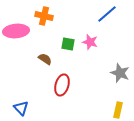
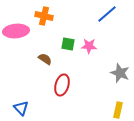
pink star: moved 1 px left, 4 px down; rotated 14 degrees counterclockwise
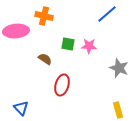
gray star: moved 1 px left, 5 px up
yellow rectangle: rotated 28 degrees counterclockwise
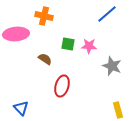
pink ellipse: moved 3 px down
gray star: moved 7 px left, 2 px up
red ellipse: moved 1 px down
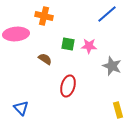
red ellipse: moved 6 px right
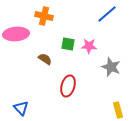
gray star: moved 1 px left, 1 px down
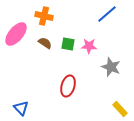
pink ellipse: rotated 45 degrees counterclockwise
brown semicircle: moved 16 px up
yellow rectangle: moved 2 px right, 1 px up; rotated 28 degrees counterclockwise
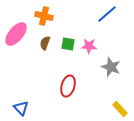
brown semicircle: rotated 104 degrees counterclockwise
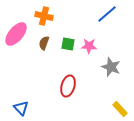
brown semicircle: moved 1 px left
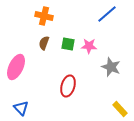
pink ellipse: moved 33 px down; rotated 15 degrees counterclockwise
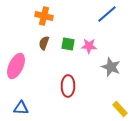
pink ellipse: moved 1 px up
red ellipse: rotated 15 degrees counterclockwise
blue triangle: rotated 42 degrees counterclockwise
